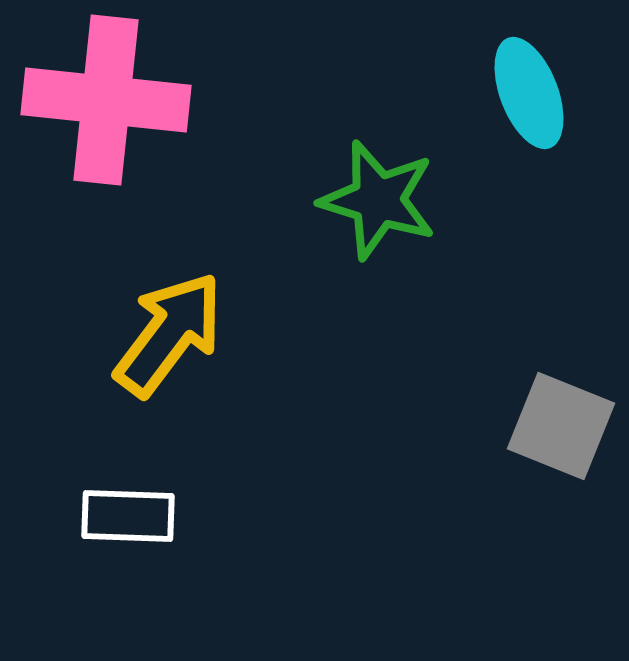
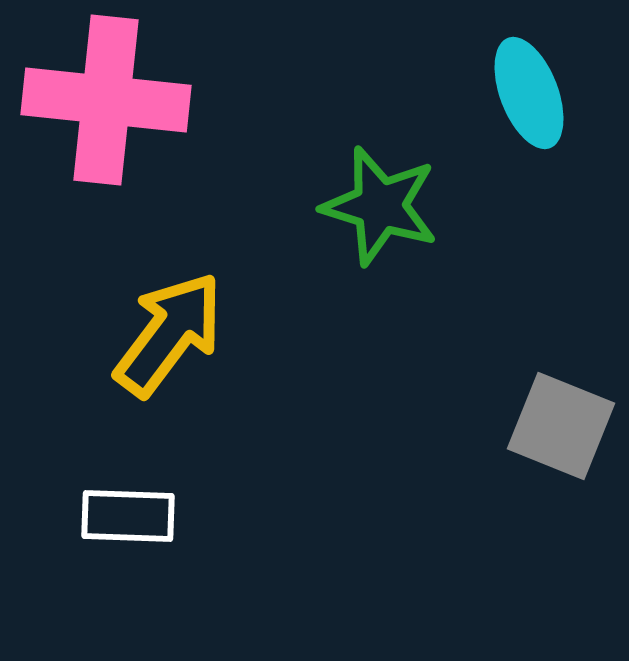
green star: moved 2 px right, 6 px down
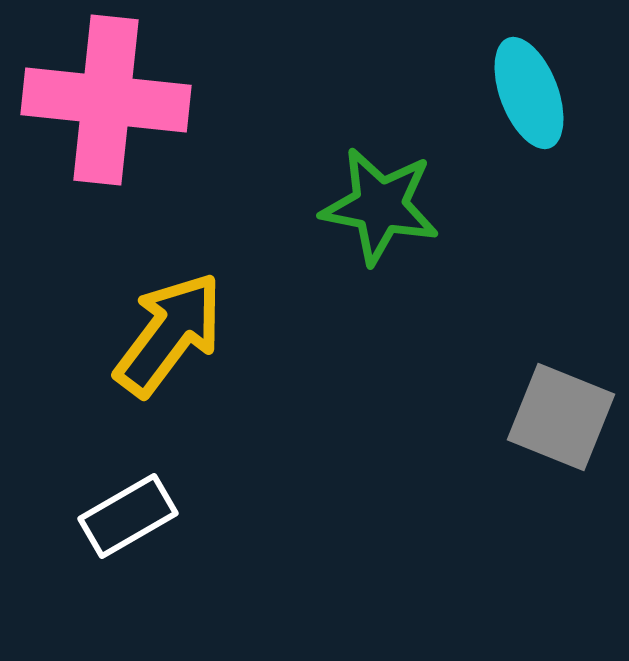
green star: rotated 6 degrees counterclockwise
gray square: moved 9 px up
white rectangle: rotated 32 degrees counterclockwise
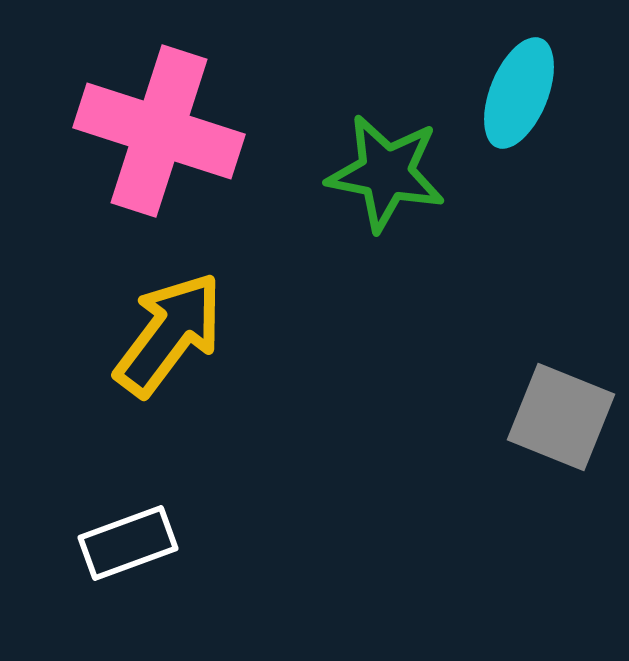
cyan ellipse: moved 10 px left; rotated 43 degrees clockwise
pink cross: moved 53 px right, 31 px down; rotated 12 degrees clockwise
green star: moved 6 px right, 33 px up
white rectangle: moved 27 px down; rotated 10 degrees clockwise
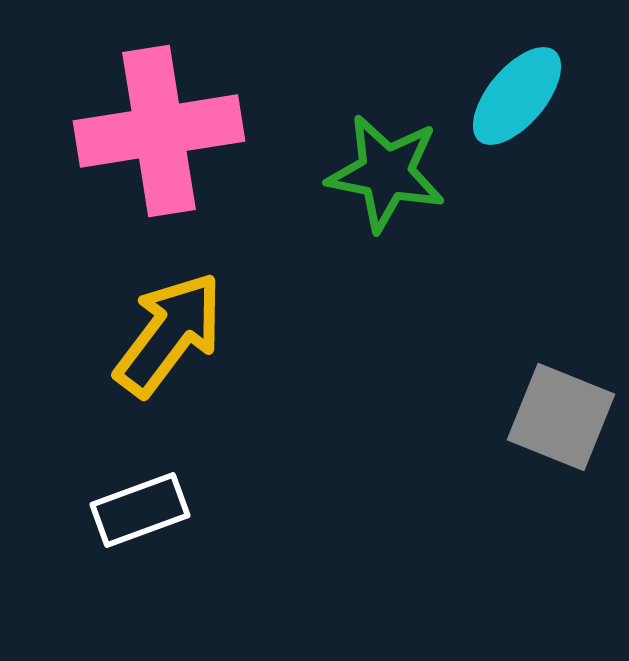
cyan ellipse: moved 2 px left, 3 px down; rotated 18 degrees clockwise
pink cross: rotated 27 degrees counterclockwise
white rectangle: moved 12 px right, 33 px up
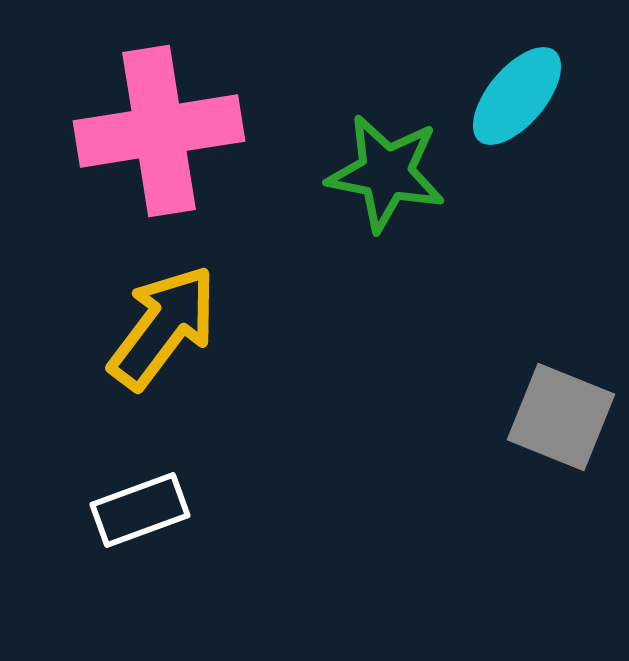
yellow arrow: moved 6 px left, 7 px up
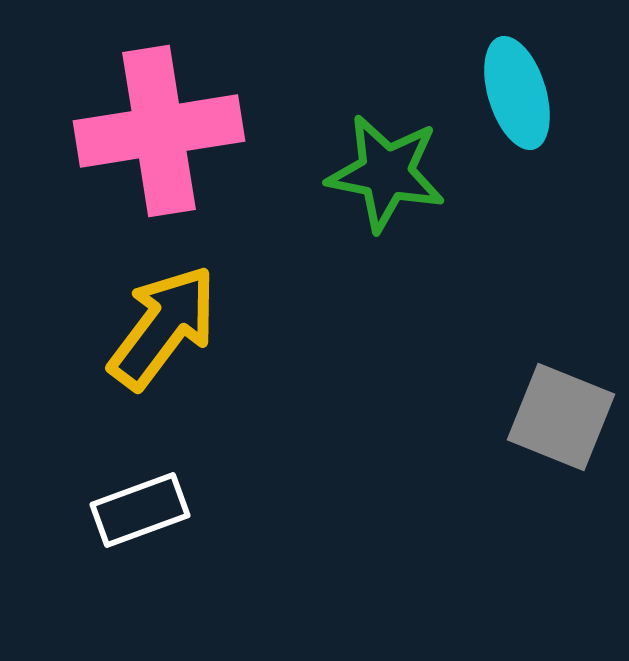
cyan ellipse: moved 3 px up; rotated 57 degrees counterclockwise
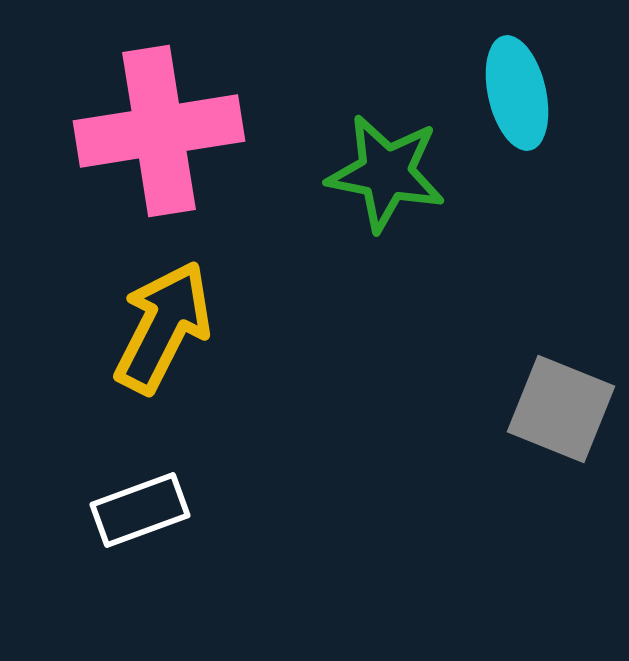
cyan ellipse: rotated 4 degrees clockwise
yellow arrow: rotated 10 degrees counterclockwise
gray square: moved 8 px up
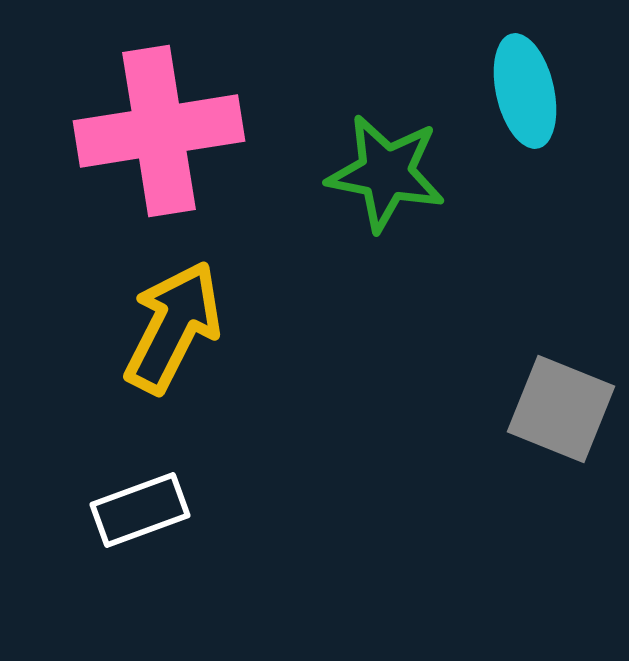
cyan ellipse: moved 8 px right, 2 px up
yellow arrow: moved 10 px right
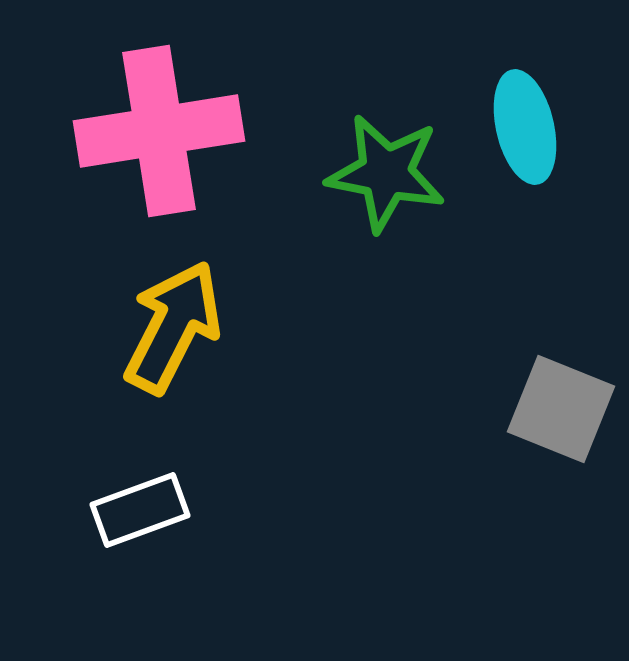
cyan ellipse: moved 36 px down
